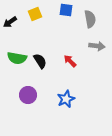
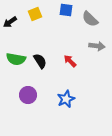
gray semicircle: rotated 144 degrees clockwise
green semicircle: moved 1 px left, 1 px down
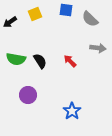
gray arrow: moved 1 px right, 2 px down
blue star: moved 6 px right, 12 px down; rotated 12 degrees counterclockwise
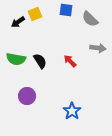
black arrow: moved 8 px right
purple circle: moved 1 px left, 1 px down
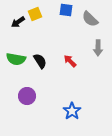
gray arrow: rotated 84 degrees clockwise
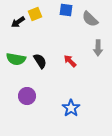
blue star: moved 1 px left, 3 px up
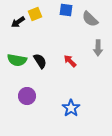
green semicircle: moved 1 px right, 1 px down
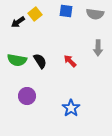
blue square: moved 1 px down
yellow square: rotated 16 degrees counterclockwise
gray semicircle: moved 5 px right, 5 px up; rotated 36 degrees counterclockwise
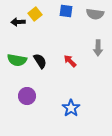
black arrow: rotated 32 degrees clockwise
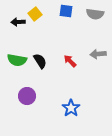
gray arrow: moved 6 px down; rotated 84 degrees clockwise
